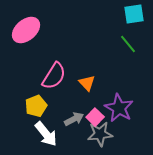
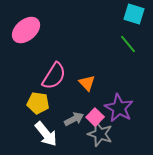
cyan square: rotated 25 degrees clockwise
yellow pentagon: moved 2 px right, 3 px up; rotated 30 degrees clockwise
gray star: rotated 25 degrees clockwise
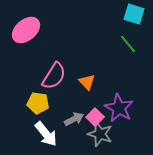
orange triangle: moved 1 px up
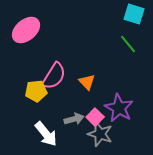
yellow pentagon: moved 2 px left, 12 px up; rotated 15 degrees counterclockwise
gray arrow: rotated 12 degrees clockwise
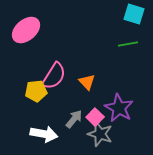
green line: rotated 60 degrees counterclockwise
gray arrow: rotated 36 degrees counterclockwise
white arrow: moved 2 px left; rotated 40 degrees counterclockwise
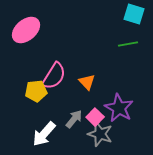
white arrow: rotated 120 degrees clockwise
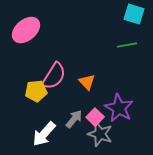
green line: moved 1 px left, 1 px down
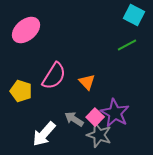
cyan square: moved 1 px down; rotated 10 degrees clockwise
green line: rotated 18 degrees counterclockwise
yellow pentagon: moved 15 px left; rotated 25 degrees clockwise
purple star: moved 4 px left, 5 px down
gray arrow: rotated 96 degrees counterclockwise
gray star: moved 1 px left, 1 px down
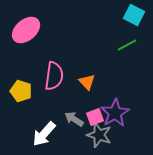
pink semicircle: rotated 24 degrees counterclockwise
purple star: rotated 12 degrees clockwise
pink square: rotated 24 degrees clockwise
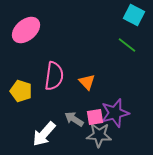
green line: rotated 66 degrees clockwise
purple star: rotated 16 degrees clockwise
pink square: rotated 12 degrees clockwise
gray star: rotated 15 degrees counterclockwise
